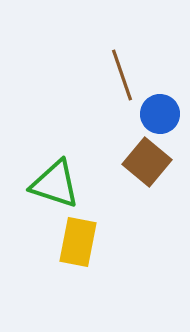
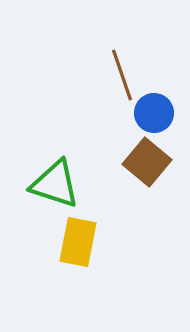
blue circle: moved 6 px left, 1 px up
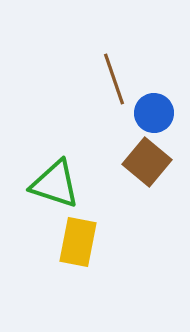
brown line: moved 8 px left, 4 px down
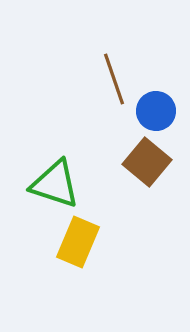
blue circle: moved 2 px right, 2 px up
yellow rectangle: rotated 12 degrees clockwise
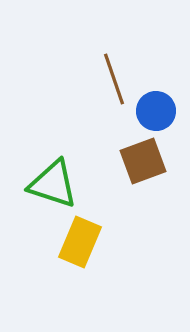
brown square: moved 4 px left, 1 px up; rotated 30 degrees clockwise
green triangle: moved 2 px left
yellow rectangle: moved 2 px right
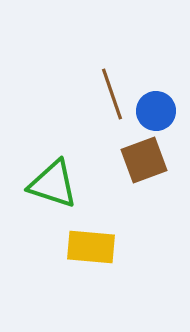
brown line: moved 2 px left, 15 px down
brown square: moved 1 px right, 1 px up
yellow rectangle: moved 11 px right, 5 px down; rotated 72 degrees clockwise
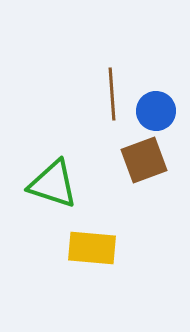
brown line: rotated 15 degrees clockwise
yellow rectangle: moved 1 px right, 1 px down
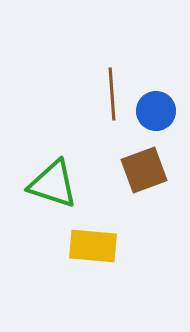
brown square: moved 10 px down
yellow rectangle: moved 1 px right, 2 px up
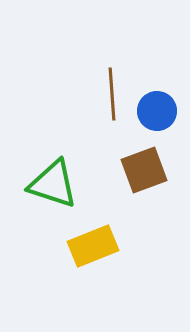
blue circle: moved 1 px right
yellow rectangle: rotated 27 degrees counterclockwise
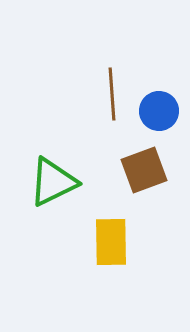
blue circle: moved 2 px right
green triangle: moved 2 px up; rotated 44 degrees counterclockwise
yellow rectangle: moved 18 px right, 4 px up; rotated 69 degrees counterclockwise
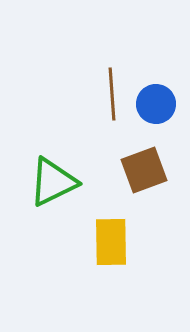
blue circle: moved 3 px left, 7 px up
